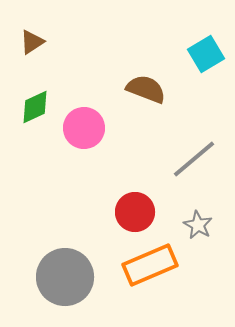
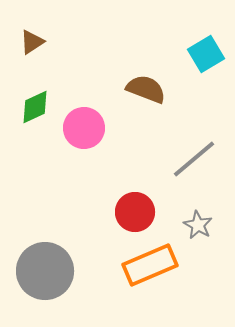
gray circle: moved 20 px left, 6 px up
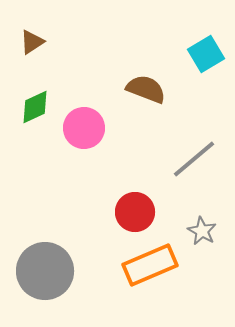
gray star: moved 4 px right, 6 px down
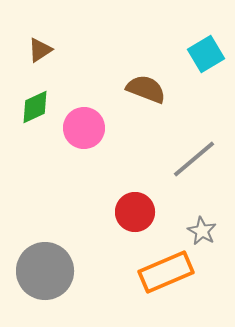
brown triangle: moved 8 px right, 8 px down
orange rectangle: moved 16 px right, 7 px down
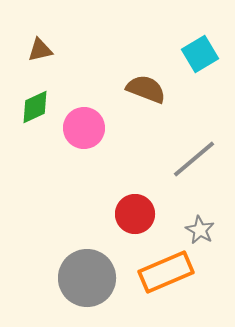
brown triangle: rotated 20 degrees clockwise
cyan square: moved 6 px left
red circle: moved 2 px down
gray star: moved 2 px left, 1 px up
gray circle: moved 42 px right, 7 px down
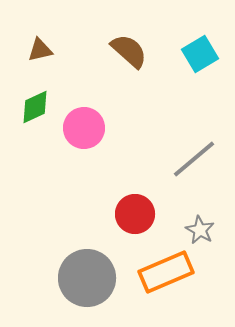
brown semicircle: moved 17 px left, 38 px up; rotated 21 degrees clockwise
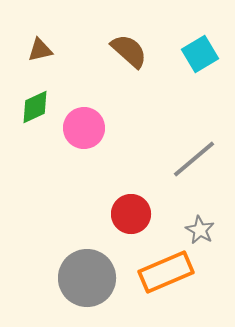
red circle: moved 4 px left
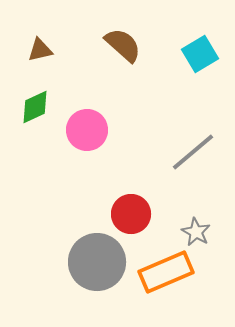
brown semicircle: moved 6 px left, 6 px up
pink circle: moved 3 px right, 2 px down
gray line: moved 1 px left, 7 px up
gray star: moved 4 px left, 2 px down
gray circle: moved 10 px right, 16 px up
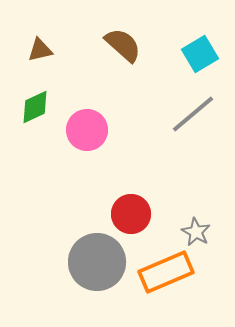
gray line: moved 38 px up
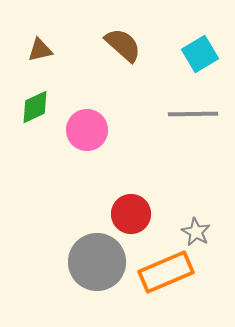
gray line: rotated 39 degrees clockwise
